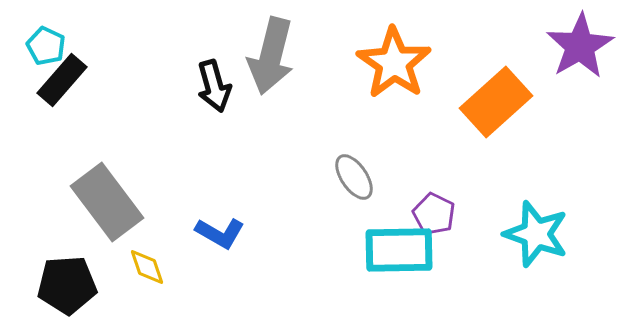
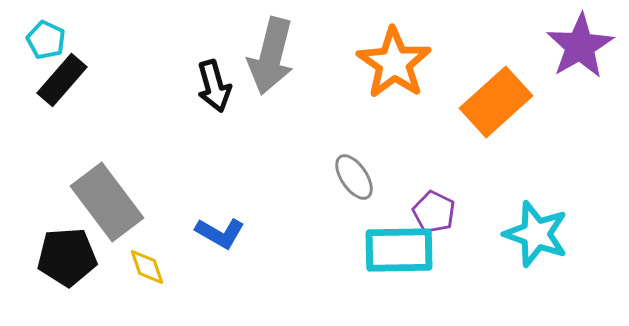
cyan pentagon: moved 6 px up
purple pentagon: moved 2 px up
black pentagon: moved 28 px up
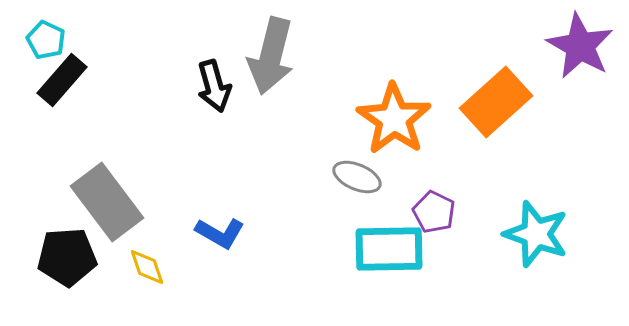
purple star: rotated 12 degrees counterclockwise
orange star: moved 56 px down
gray ellipse: moved 3 px right; rotated 33 degrees counterclockwise
cyan rectangle: moved 10 px left, 1 px up
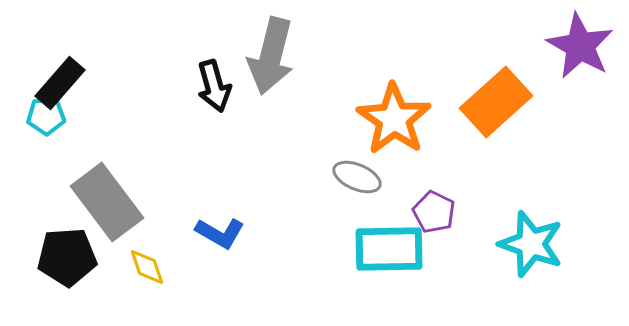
cyan pentagon: moved 76 px down; rotated 27 degrees counterclockwise
black rectangle: moved 2 px left, 3 px down
cyan star: moved 5 px left, 10 px down
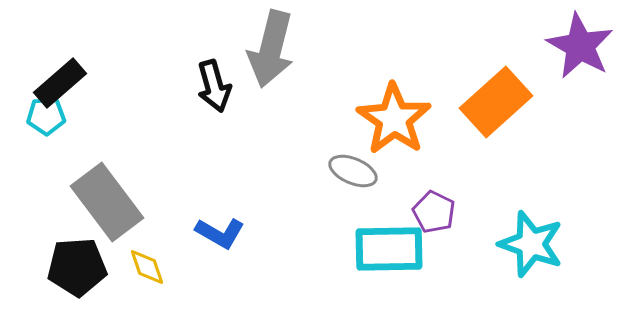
gray arrow: moved 7 px up
black rectangle: rotated 8 degrees clockwise
gray ellipse: moved 4 px left, 6 px up
black pentagon: moved 10 px right, 10 px down
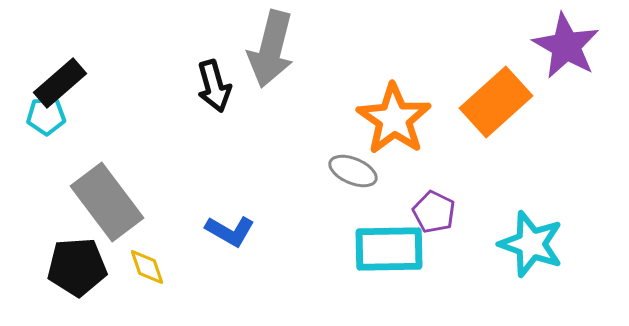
purple star: moved 14 px left
blue L-shape: moved 10 px right, 2 px up
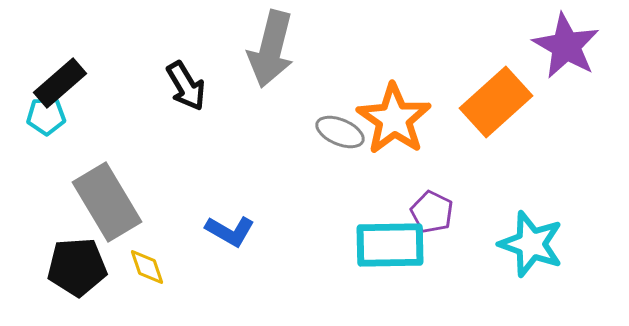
black arrow: moved 28 px left; rotated 15 degrees counterclockwise
gray ellipse: moved 13 px left, 39 px up
gray rectangle: rotated 6 degrees clockwise
purple pentagon: moved 2 px left
cyan rectangle: moved 1 px right, 4 px up
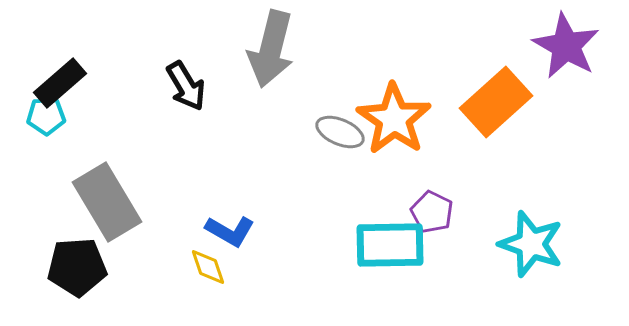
yellow diamond: moved 61 px right
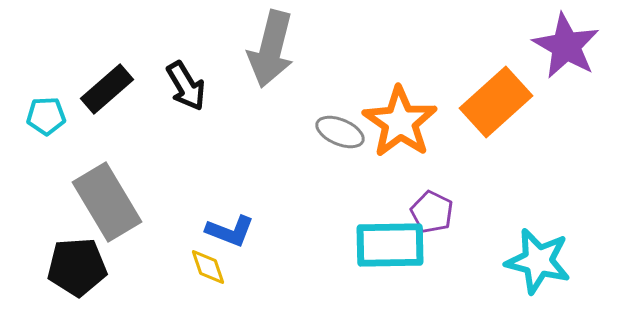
black rectangle: moved 47 px right, 6 px down
orange star: moved 6 px right, 3 px down
blue L-shape: rotated 9 degrees counterclockwise
cyan star: moved 7 px right, 17 px down; rotated 6 degrees counterclockwise
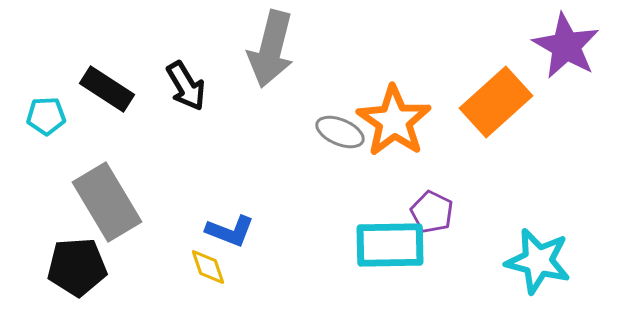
black rectangle: rotated 74 degrees clockwise
orange star: moved 6 px left, 1 px up
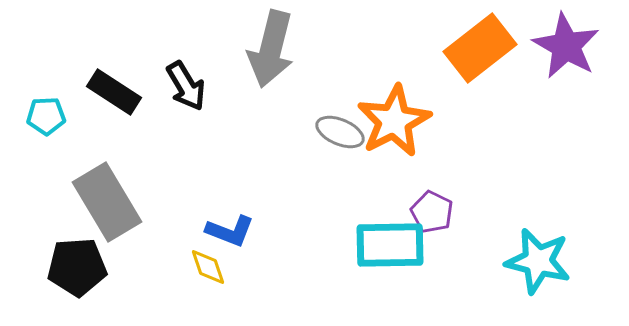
black rectangle: moved 7 px right, 3 px down
orange rectangle: moved 16 px left, 54 px up; rotated 4 degrees clockwise
orange star: rotated 10 degrees clockwise
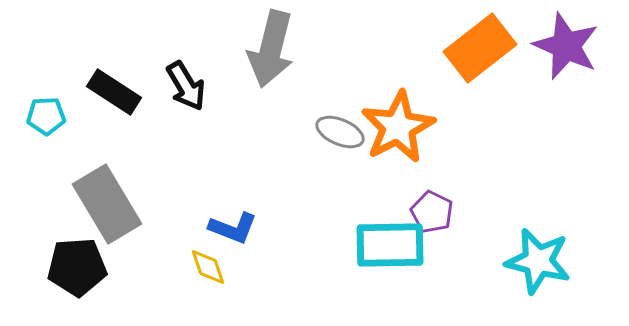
purple star: rotated 6 degrees counterclockwise
orange star: moved 4 px right, 6 px down
gray rectangle: moved 2 px down
blue L-shape: moved 3 px right, 3 px up
